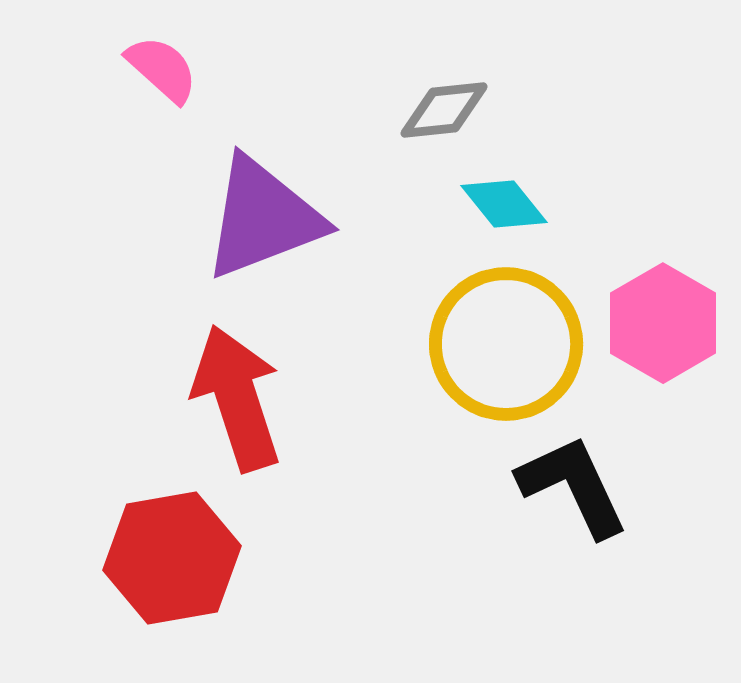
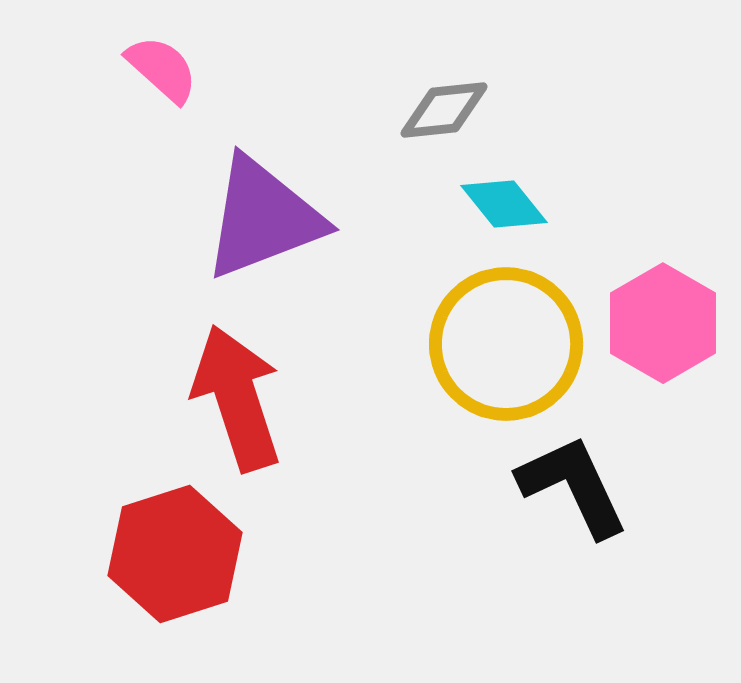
red hexagon: moved 3 px right, 4 px up; rotated 8 degrees counterclockwise
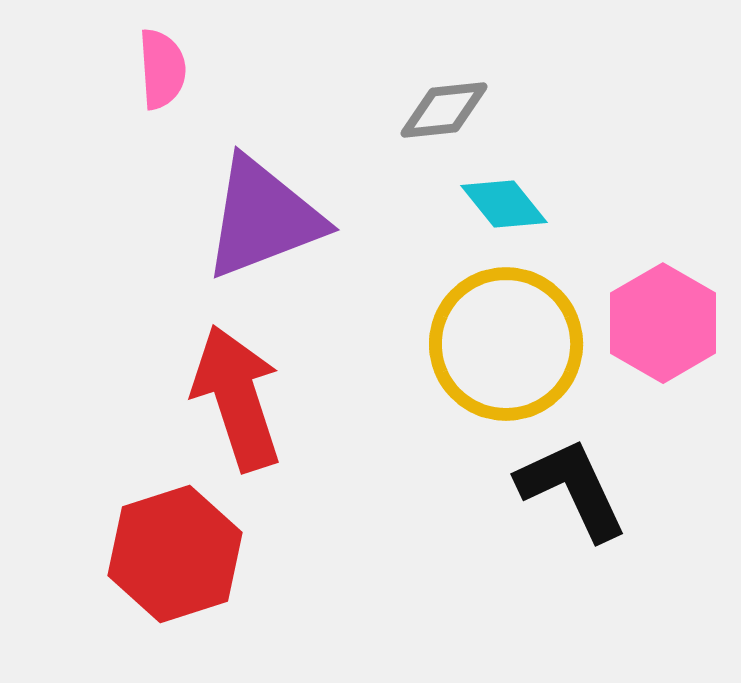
pink semicircle: rotated 44 degrees clockwise
black L-shape: moved 1 px left, 3 px down
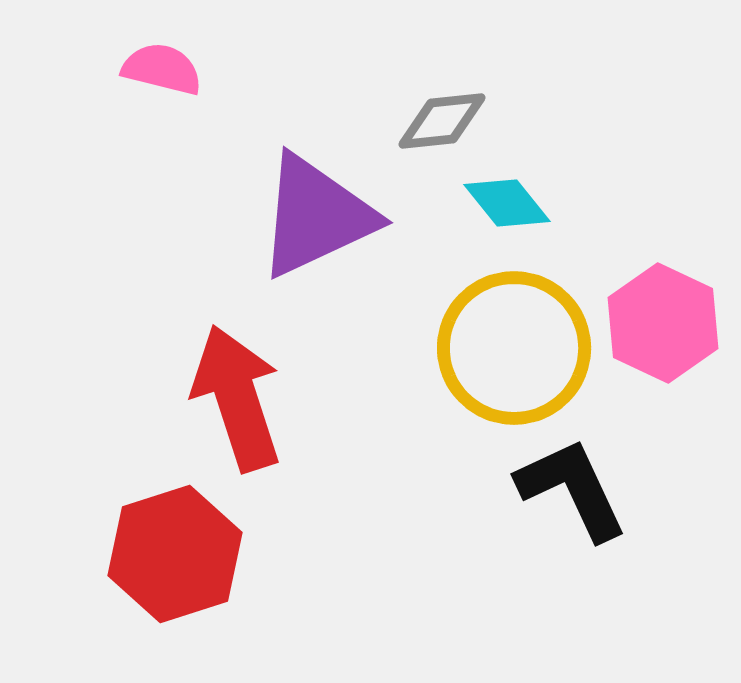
pink semicircle: rotated 72 degrees counterclockwise
gray diamond: moved 2 px left, 11 px down
cyan diamond: moved 3 px right, 1 px up
purple triangle: moved 53 px right, 2 px up; rotated 4 degrees counterclockwise
pink hexagon: rotated 5 degrees counterclockwise
yellow circle: moved 8 px right, 4 px down
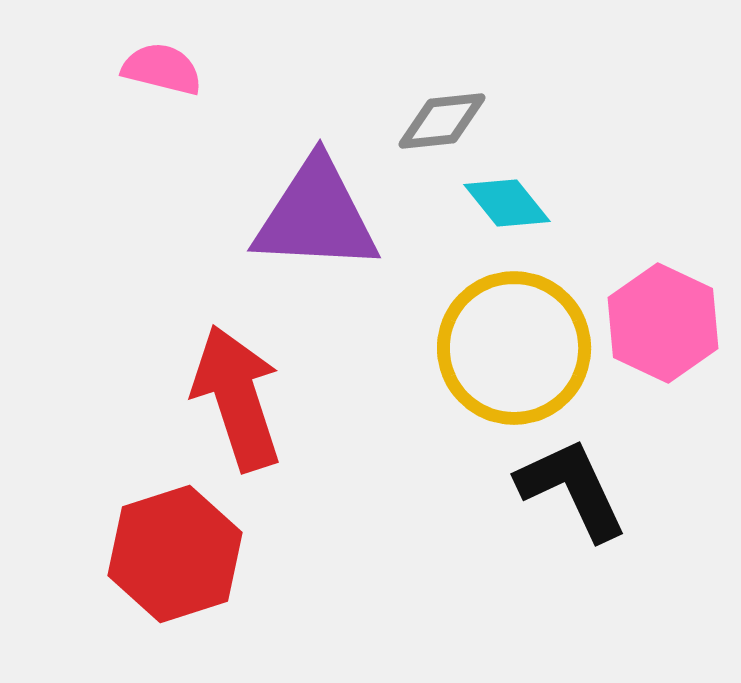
purple triangle: rotated 28 degrees clockwise
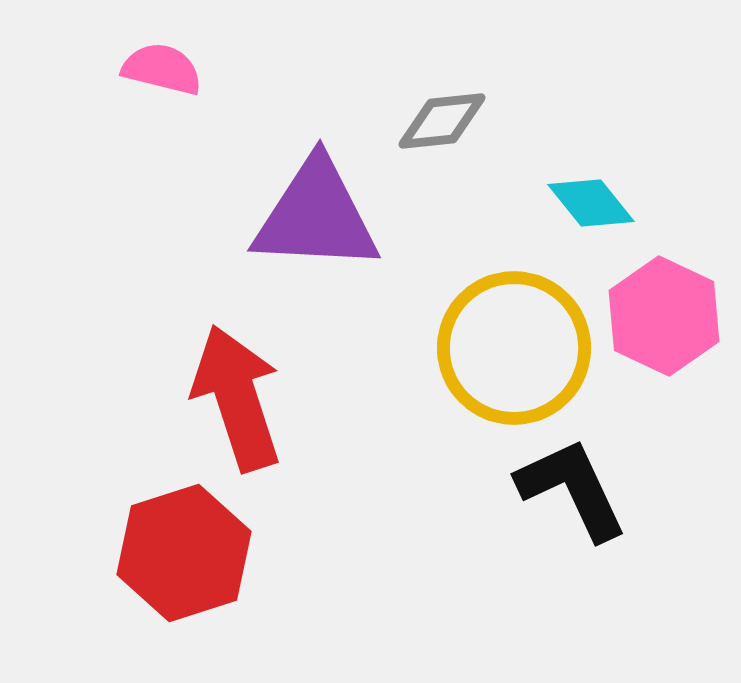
cyan diamond: moved 84 px right
pink hexagon: moved 1 px right, 7 px up
red hexagon: moved 9 px right, 1 px up
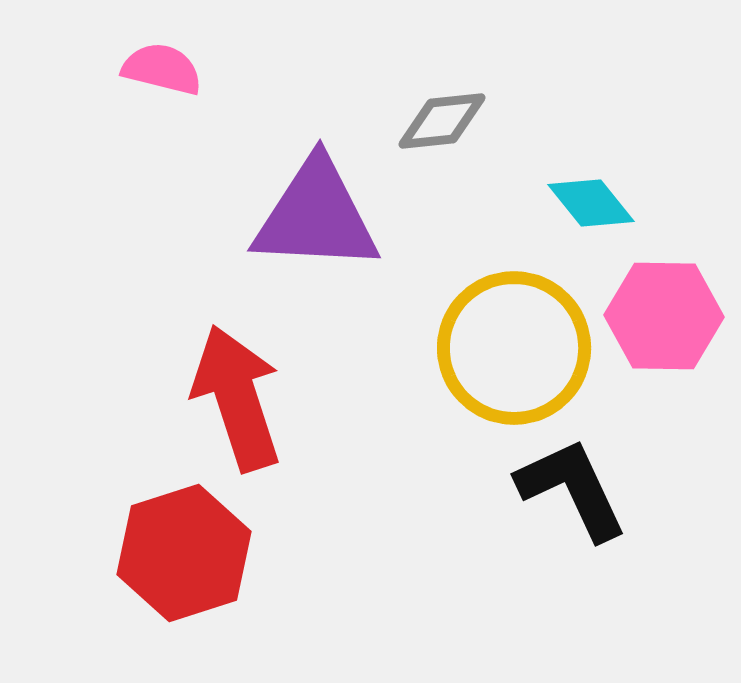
pink hexagon: rotated 24 degrees counterclockwise
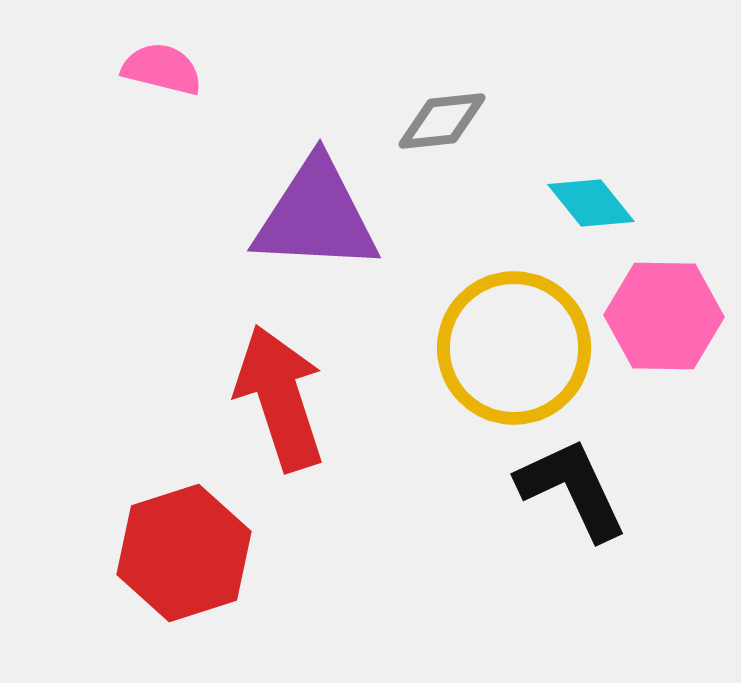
red arrow: moved 43 px right
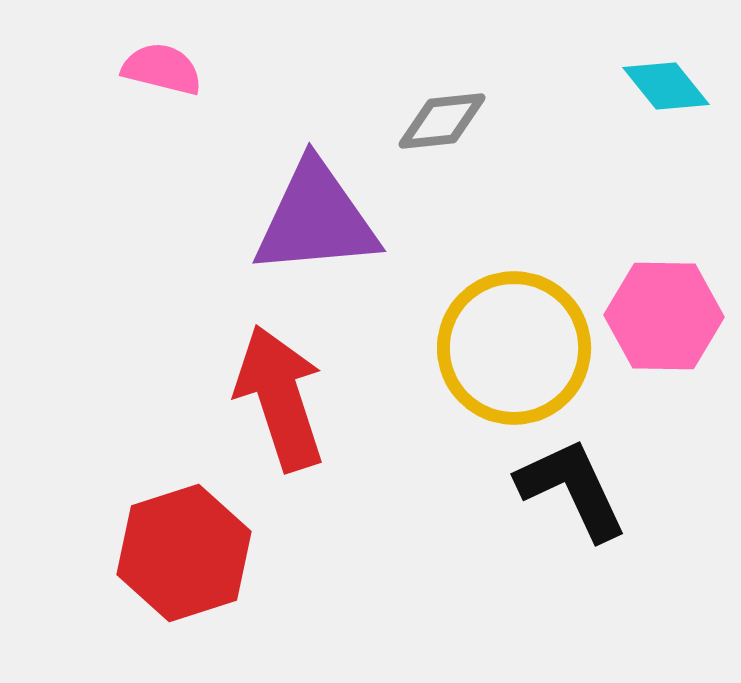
cyan diamond: moved 75 px right, 117 px up
purple triangle: moved 3 px down; rotated 8 degrees counterclockwise
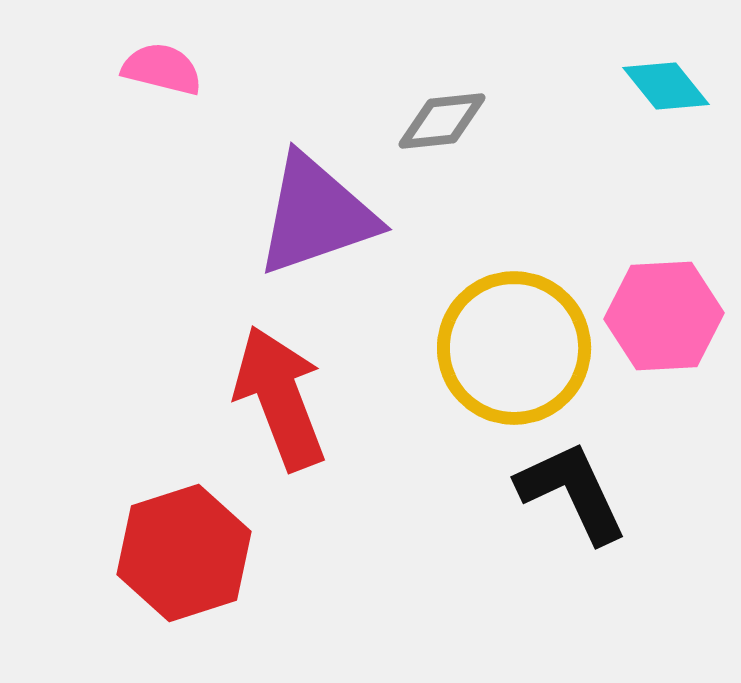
purple triangle: moved 4 px up; rotated 14 degrees counterclockwise
pink hexagon: rotated 4 degrees counterclockwise
red arrow: rotated 3 degrees counterclockwise
black L-shape: moved 3 px down
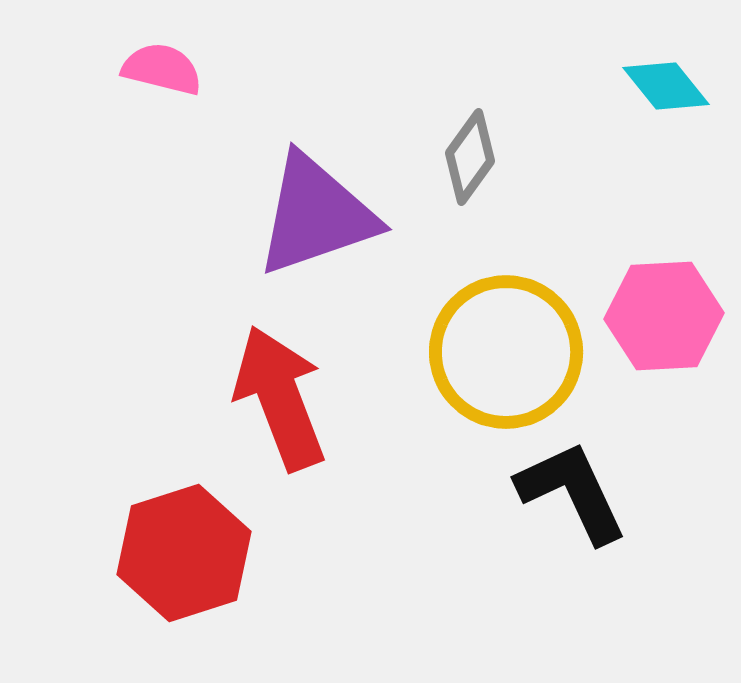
gray diamond: moved 28 px right, 36 px down; rotated 48 degrees counterclockwise
yellow circle: moved 8 px left, 4 px down
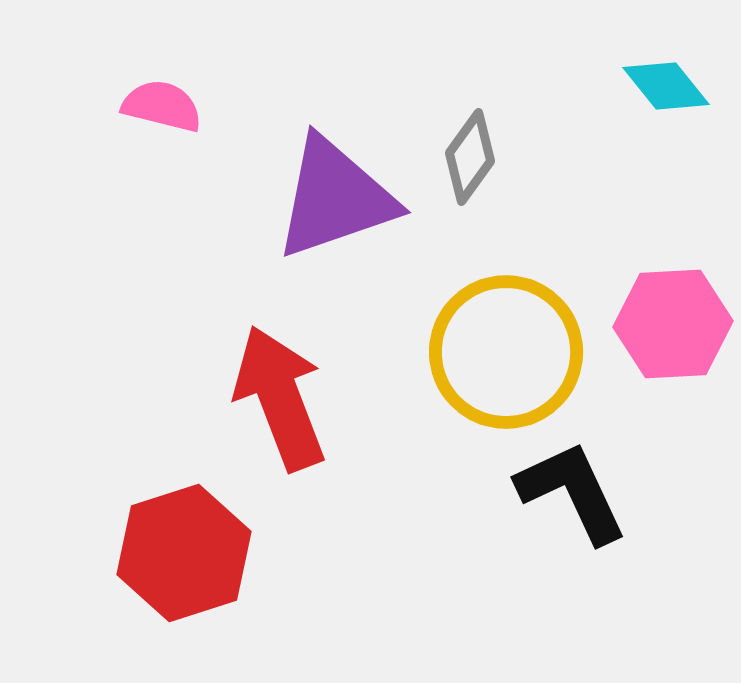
pink semicircle: moved 37 px down
purple triangle: moved 19 px right, 17 px up
pink hexagon: moved 9 px right, 8 px down
